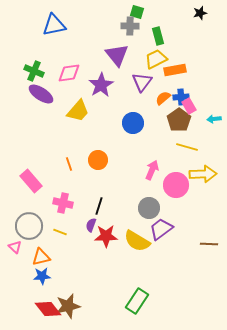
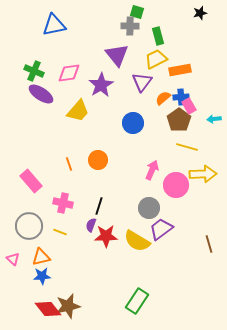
orange rectangle at (175, 70): moved 5 px right
brown line at (209, 244): rotated 72 degrees clockwise
pink triangle at (15, 247): moved 2 px left, 12 px down
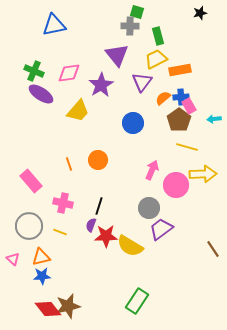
yellow semicircle at (137, 241): moved 7 px left, 5 px down
brown line at (209, 244): moved 4 px right, 5 px down; rotated 18 degrees counterclockwise
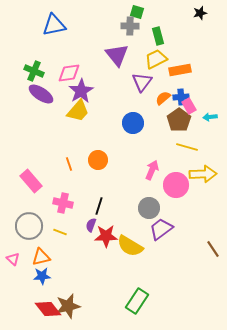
purple star at (101, 85): moved 20 px left, 6 px down
cyan arrow at (214, 119): moved 4 px left, 2 px up
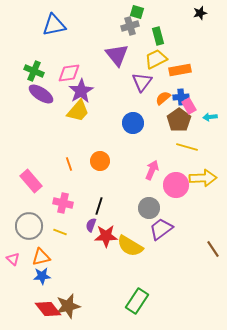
gray cross at (130, 26): rotated 18 degrees counterclockwise
orange circle at (98, 160): moved 2 px right, 1 px down
yellow arrow at (203, 174): moved 4 px down
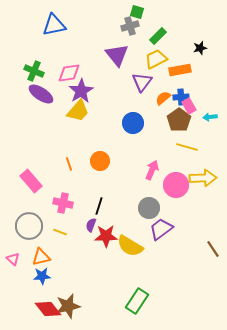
black star at (200, 13): moved 35 px down
green rectangle at (158, 36): rotated 60 degrees clockwise
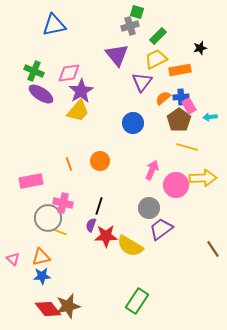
pink rectangle at (31, 181): rotated 60 degrees counterclockwise
gray circle at (29, 226): moved 19 px right, 8 px up
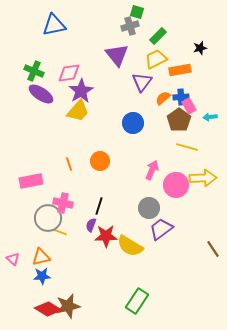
red diamond at (48, 309): rotated 20 degrees counterclockwise
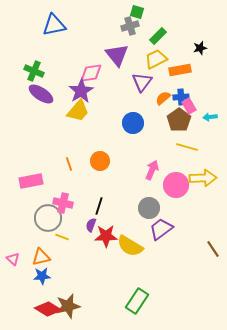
pink diamond at (69, 73): moved 22 px right
yellow line at (60, 232): moved 2 px right, 5 px down
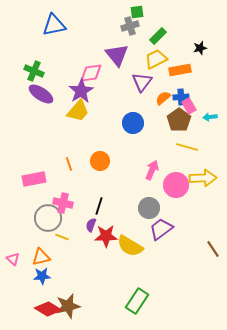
green square at (137, 12): rotated 24 degrees counterclockwise
pink rectangle at (31, 181): moved 3 px right, 2 px up
